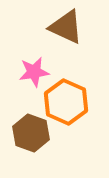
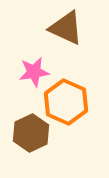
brown triangle: moved 1 px down
brown hexagon: rotated 15 degrees clockwise
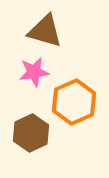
brown triangle: moved 21 px left, 3 px down; rotated 9 degrees counterclockwise
orange hexagon: moved 8 px right; rotated 12 degrees clockwise
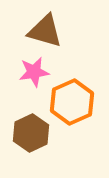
orange hexagon: moved 2 px left
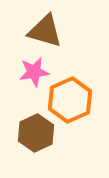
orange hexagon: moved 2 px left, 2 px up
brown hexagon: moved 5 px right
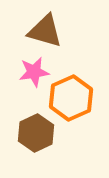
orange hexagon: moved 1 px right, 2 px up
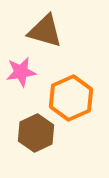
pink star: moved 13 px left
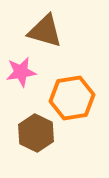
orange hexagon: moved 1 px right; rotated 15 degrees clockwise
brown hexagon: rotated 9 degrees counterclockwise
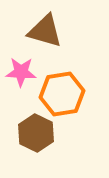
pink star: rotated 12 degrees clockwise
orange hexagon: moved 10 px left, 4 px up
